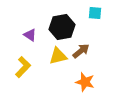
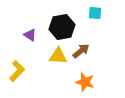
yellow triangle: rotated 18 degrees clockwise
yellow L-shape: moved 6 px left, 4 px down
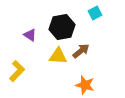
cyan square: rotated 32 degrees counterclockwise
orange star: moved 3 px down
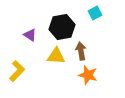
brown arrow: rotated 60 degrees counterclockwise
yellow triangle: moved 2 px left
orange star: moved 3 px right, 10 px up
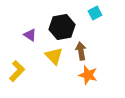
yellow triangle: moved 2 px left; rotated 42 degrees clockwise
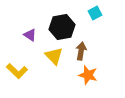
brown arrow: rotated 18 degrees clockwise
yellow L-shape: rotated 90 degrees clockwise
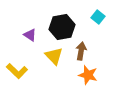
cyan square: moved 3 px right, 4 px down; rotated 24 degrees counterclockwise
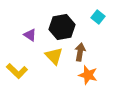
brown arrow: moved 1 px left, 1 px down
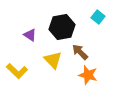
brown arrow: rotated 54 degrees counterclockwise
yellow triangle: moved 1 px left, 4 px down
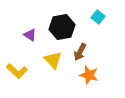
brown arrow: rotated 108 degrees counterclockwise
orange star: moved 1 px right
